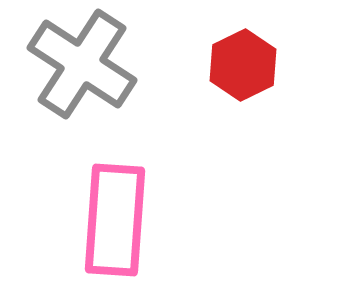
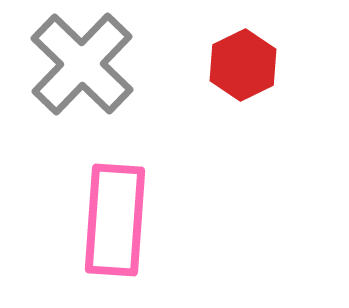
gray cross: rotated 11 degrees clockwise
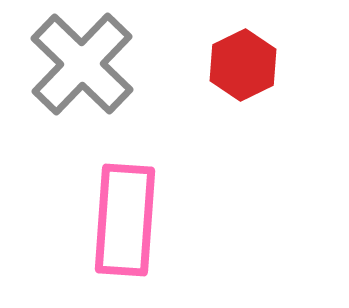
pink rectangle: moved 10 px right
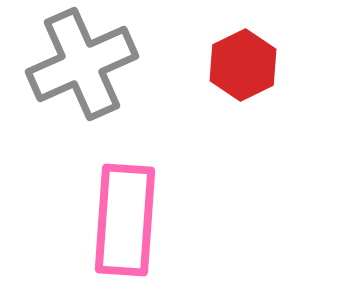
gray cross: rotated 22 degrees clockwise
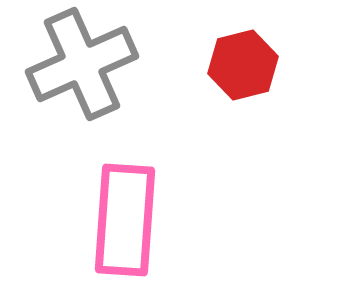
red hexagon: rotated 12 degrees clockwise
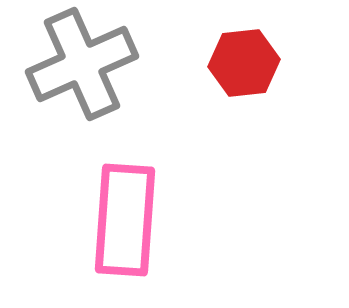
red hexagon: moved 1 px right, 2 px up; rotated 8 degrees clockwise
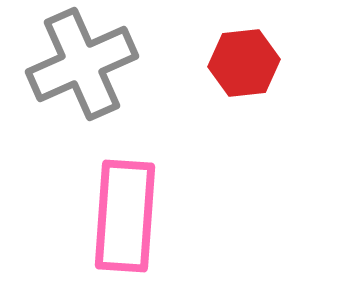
pink rectangle: moved 4 px up
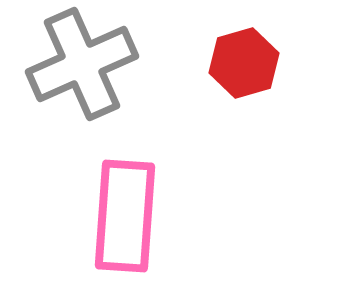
red hexagon: rotated 10 degrees counterclockwise
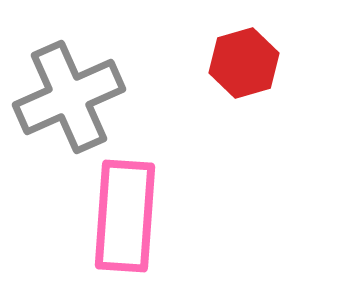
gray cross: moved 13 px left, 33 px down
